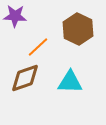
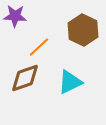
brown hexagon: moved 5 px right, 1 px down
orange line: moved 1 px right
cyan triangle: rotated 28 degrees counterclockwise
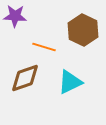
orange line: moved 5 px right; rotated 60 degrees clockwise
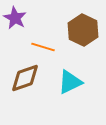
purple star: moved 2 px down; rotated 25 degrees clockwise
orange line: moved 1 px left
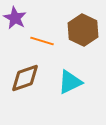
orange line: moved 1 px left, 6 px up
